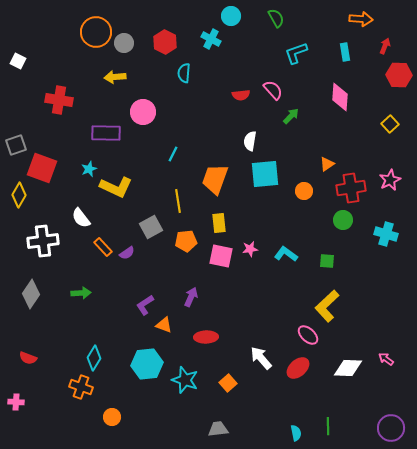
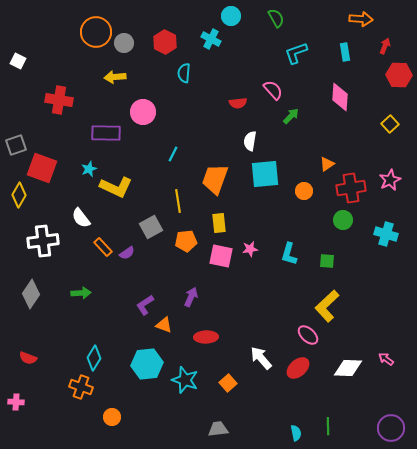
red semicircle at (241, 95): moved 3 px left, 8 px down
cyan L-shape at (286, 254): moved 3 px right; rotated 110 degrees counterclockwise
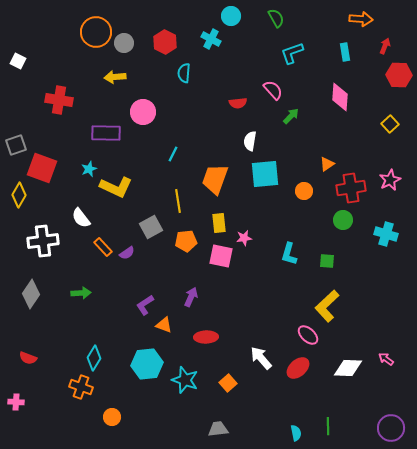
cyan L-shape at (296, 53): moved 4 px left
pink star at (250, 249): moved 6 px left, 11 px up
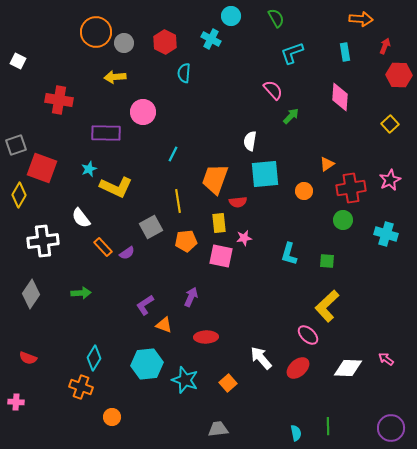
red semicircle at (238, 103): moved 99 px down
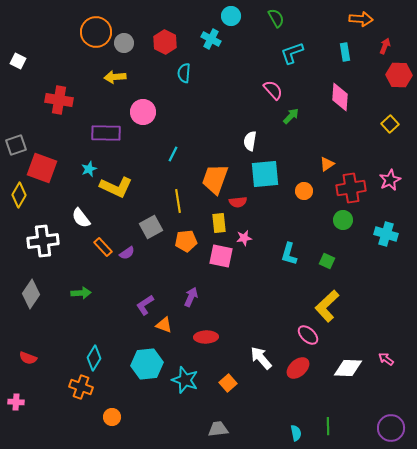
green square at (327, 261): rotated 21 degrees clockwise
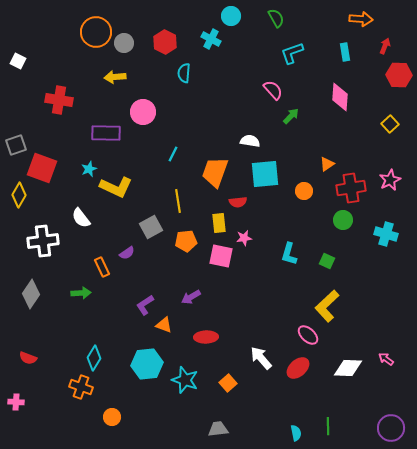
white semicircle at (250, 141): rotated 90 degrees clockwise
orange trapezoid at (215, 179): moved 7 px up
orange rectangle at (103, 247): moved 1 px left, 20 px down; rotated 18 degrees clockwise
purple arrow at (191, 297): rotated 144 degrees counterclockwise
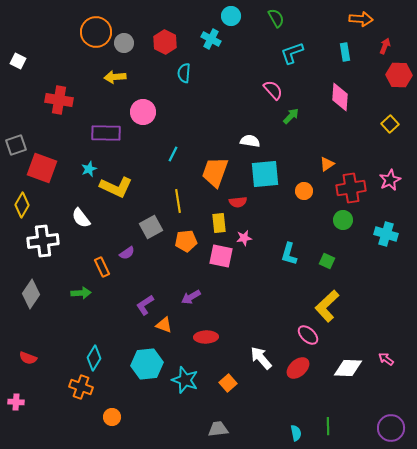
yellow diamond at (19, 195): moved 3 px right, 10 px down
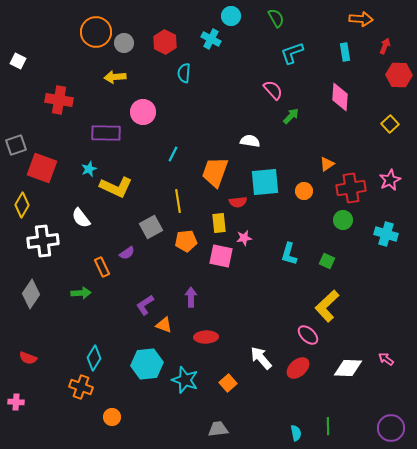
cyan square at (265, 174): moved 8 px down
purple arrow at (191, 297): rotated 120 degrees clockwise
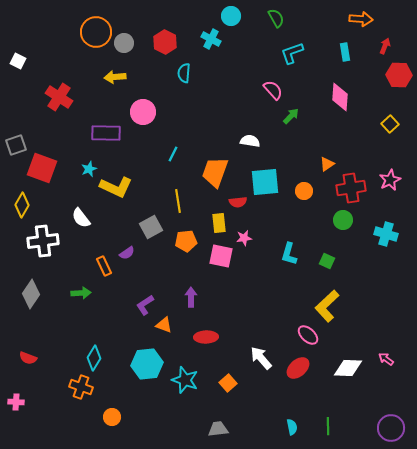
red cross at (59, 100): moved 3 px up; rotated 24 degrees clockwise
orange rectangle at (102, 267): moved 2 px right, 1 px up
cyan semicircle at (296, 433): moved 4 px left, 6 px up
